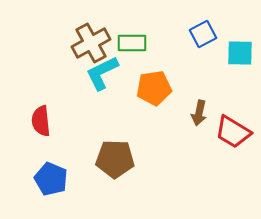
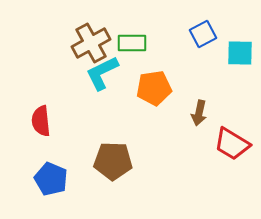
red trapezoid: moved 1 px left, 12 px down
brown pentagon: moved 2 px left, 2 px down
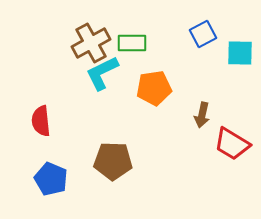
brown arrow: moved 3 px right, 2 px down
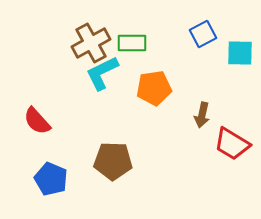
red semicircle: moved 4 px left; rotated 36 degrees counterclockwise
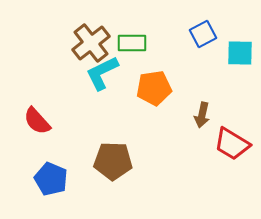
brown cross: rotated 9 degrees counterclockwise
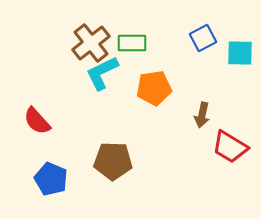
blue square: moved 4 px down
red trapezoid: moved 2 px left, 3 px down
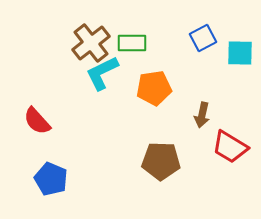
brown pentagon: moved 48 px right
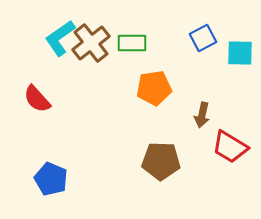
cyan L-shape: moved 42 px left, 35 px up; rotated 9 degrees counterclockwise
red semicircle: moved 22 px up
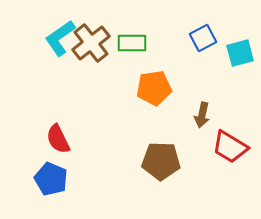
cyan square: rotated 16 degrees counterclockwise
red semicircle: moved 21 px right, 40 px down; rotated 16 degrees clockwise
